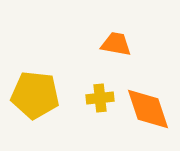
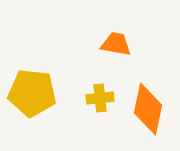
yellow pentagon: moved 3 px left, 2 px up
orange diamond: rotated 30 degrees clockwise
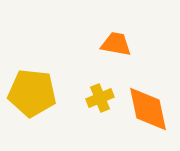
yellow cross: rotated 16 degrees counterclockwise
orange diamond: rotated 24 degrees counterclockwise
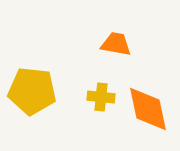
yellow pentagon: moved 2 px up
yellow cross: moved 1 px right, 1 px up; rotated 28 degrees clockwise
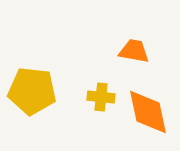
orange trapezoid: moved 18 px right, 7 px down
orange diamond: moved 3 px down
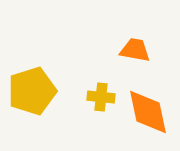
orange trapezoid: moved 1 px right, 1 px up
yellow pentagon: rotated 24 degrees counterclockwise
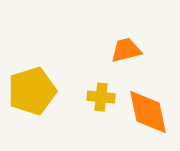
orange trapezoid: moved 9 px left; rotated 24 degrees counterclockwise
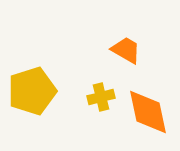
orange trapezoid: rotated 44 degrees clockwise
yellow cross: rotated 20 degrees counterclockwise
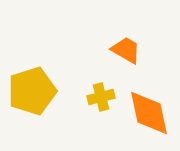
orange diamond: moved 1 px right, 1 px down
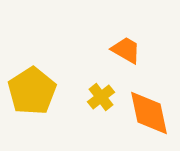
yellow pentagon: rotated 15 degrees counterclockwise
yellow cross: rotated 24 degrees counterclockwise
